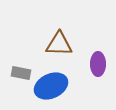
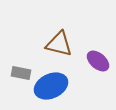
brown triangle: rotated 12 degrees clockwise
purple ellipse: moved 3 px up; rotated 50 degrees counterclockwise
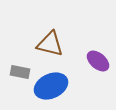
brown triangle: moved 9 px left
gray rectangle: moved 1 px left, 1 px up
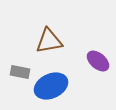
brown triangle: moved 1 px left, 3 px up; rotated 24 degrees counterclockwise
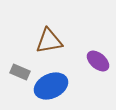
gray rectangle: rotated 12 degrees clockwise
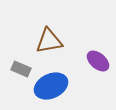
gray rectangle: moved 1 px right, 3 px up
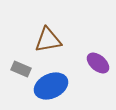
brown triangle: moved 1 px left, 1 px up
purple ellipse: moved 2 px down
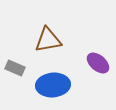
gray rectangle: moved 6 px left, 1 px up
blue ellipse: moved 2 px right, 1 px up; rotated 20 degrees clockwise
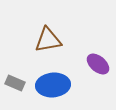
purple ellipse: moved 1 px down
gray rectangle: moved 15 px down
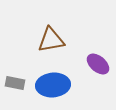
brown triangle: moved 3 px right
gray rectangle: rotated 12 degrees counterclockwise
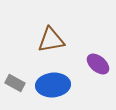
gray rectangle: rotated 18 degrees clockwise
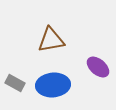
purple ellipse: moved 3 px down
